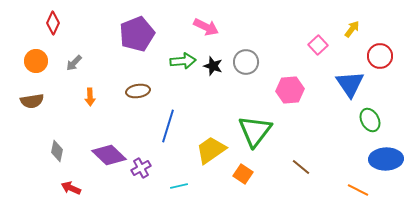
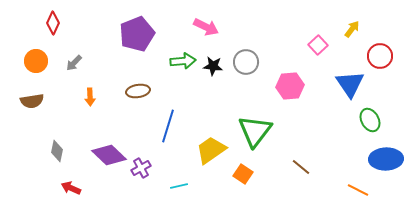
black star: rotated 12 degrees counterclockwise
pink hexagon: moved 4 px up
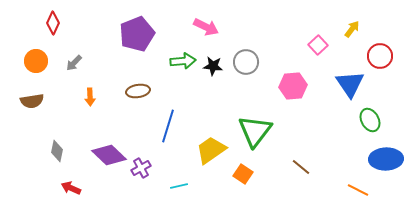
pink hexagon: moved 3 px right
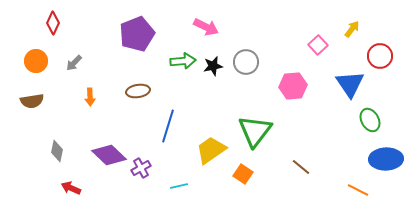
black star: rotated 18 degrees counterclockwise
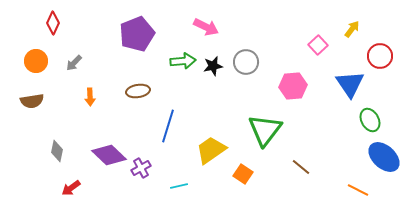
green triangle: moved 10 px right, 1 px up
blue ellipse: moved 2 px left, 2 px up; rotated 44 degrees clockwise
red arrow: rotated 60 degrees counterclockwise
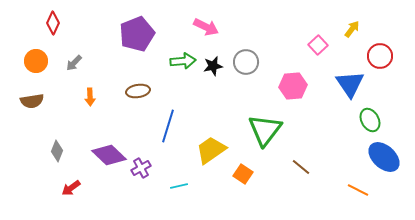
gray diamond: rotated 10 degrees clockwise
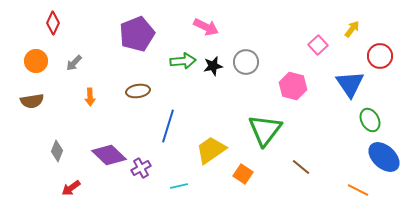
pink hexagon: rotated 20 degrees clockwise
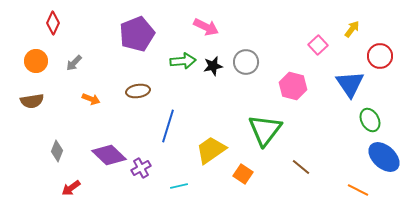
orange arrow: moved 1 px right, 2 px down; rotated 66 degrees counterclockwise
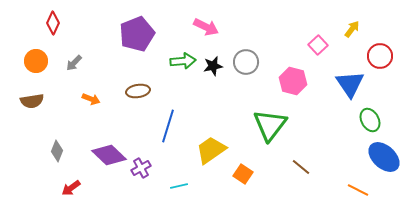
pink hexagon: moved 5 px up
green triangle: moved 5 px right, 5 px up
